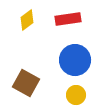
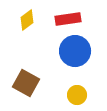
blue circle: moved 9 px up
yellow circle: moved 1 px right
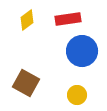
blue circle: moved 7 px right
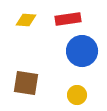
yellow diamond: moved 1 px left; rotated 40 degrees clockwise
brown square: rotated 20 degrees counterclockwise
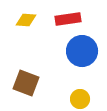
brown square: rotated 12 degrees clockwise
yellow circle: moved 3 px right, 4 px down
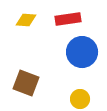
blue circle: moved 1 px down
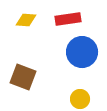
brown square: moved 3 px left, 6 px up
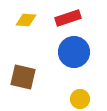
red rectangle: moved 1 px up; rotated 10 degrees counterclockwise
blue circle: moved 8 px left
brown square: rotated 8 degrees counterclockwise
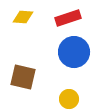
yellow diamond: moved 3 px left, 3 px up
yellow circle: moved 11 px left
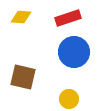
yellow diamond: moved 2 px left
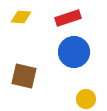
brown square: moved 1 px right, 1 px up
yellow circle: moved 17 px right
